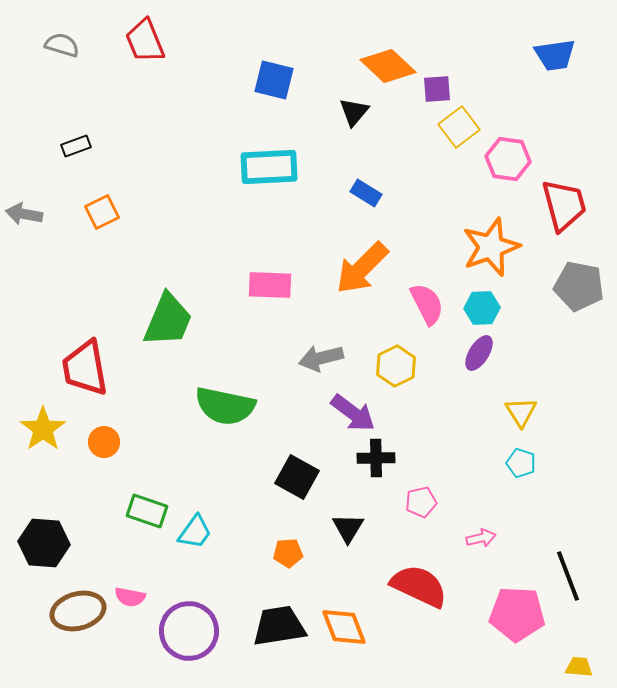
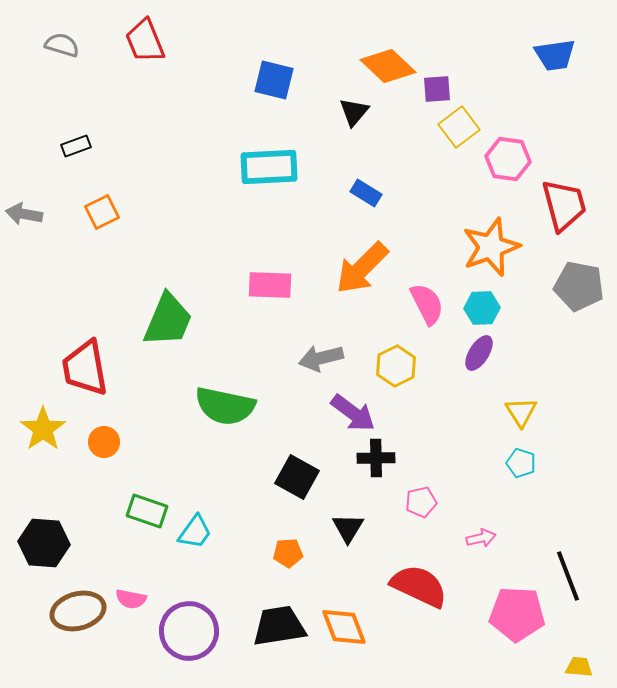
pink semicircle at (130, 597): moved 1 px right, 2 px down
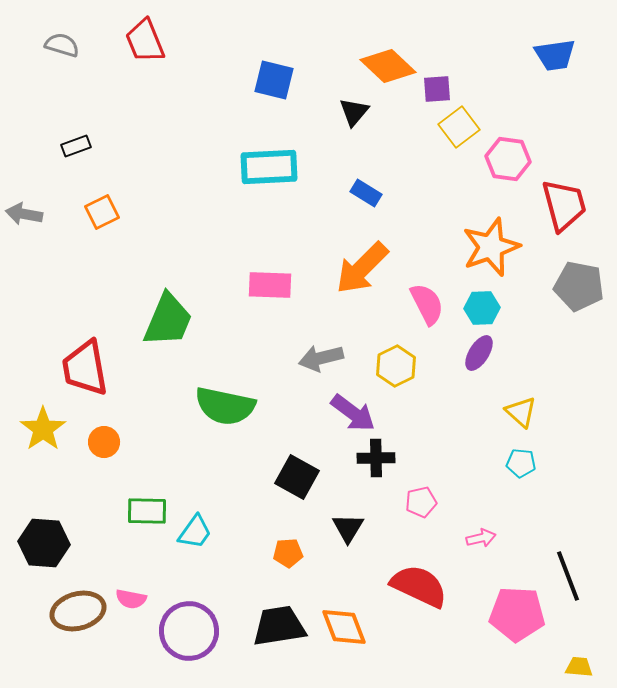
yellow triangle at (521, 412): rotated 16 degrees counterclockwise
cyan pentagon at (521, 463): rotated 12 degrees counterclockwise
green rectangle at (147, 511): rotated 18 degrees counterclockwise
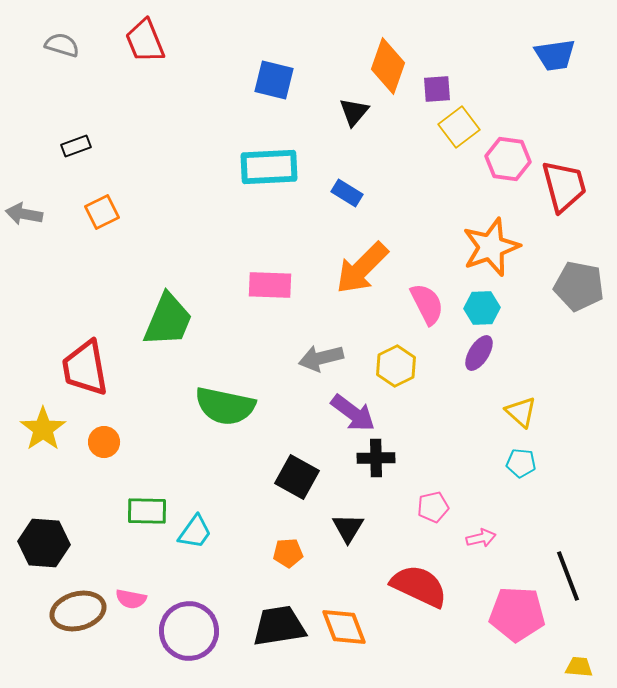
orange diamond at (388, 66): rotated 66 degrees clockwise
blue rectangle at (366, 193): moved 19 px left
red trapezoid at (564, 205): moved 19 px up
pink pentagon at (421, 502): moved 12 px right, 5 px down
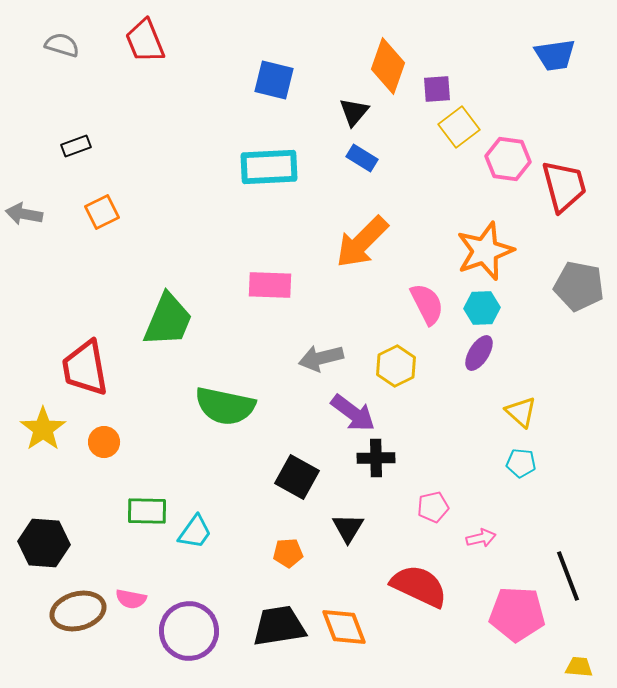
blue rectangle at (347, 193): moved 15 px right, 35 px up
orange star at (491, 247): moved 6 px left, 4 px down
orange arrow at (362, 268): moved 26 px up
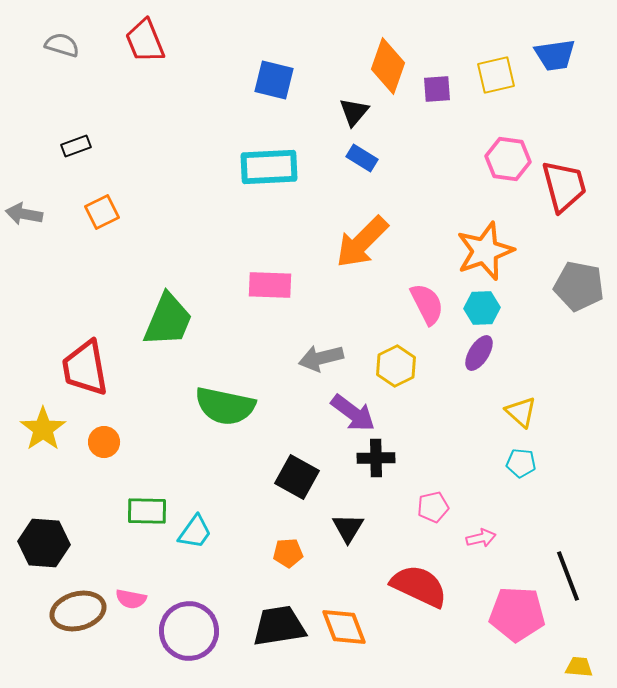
yellow square at (459, 127): moved 37 px right, 52 px up; rotated 24 degrees clockwise
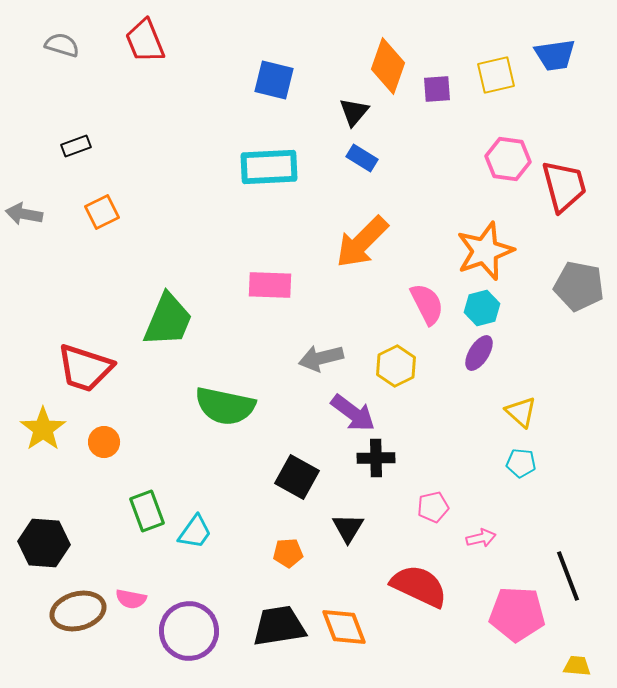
cyan hexagon at (482, 308): rotated 12 degrees counterclockwise
red trapezoid at (85, 368): rotated 62 degrees counterclockwise
green rectangle at (147, 511): rotated 69 degrees clockwise
yellow trapezoid at (579, 667): moved 2 px left, 1 px up
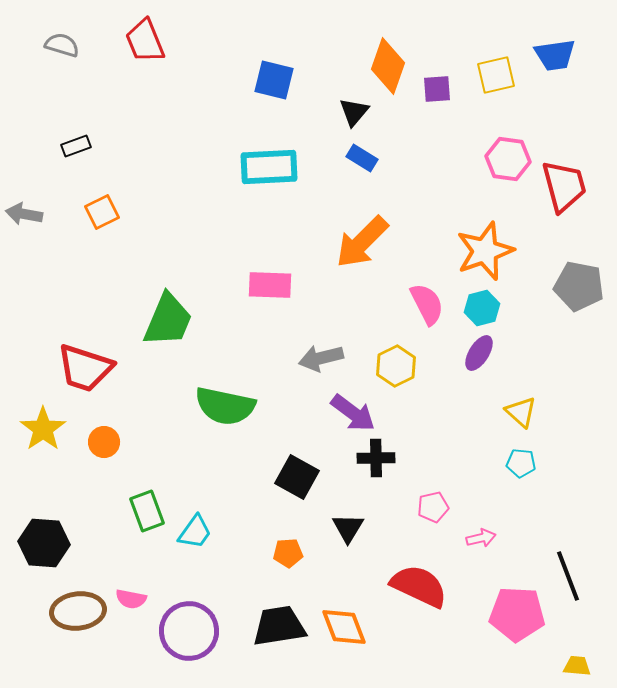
brown ellipse at (78, 611): rotated 8 degrees clockwise
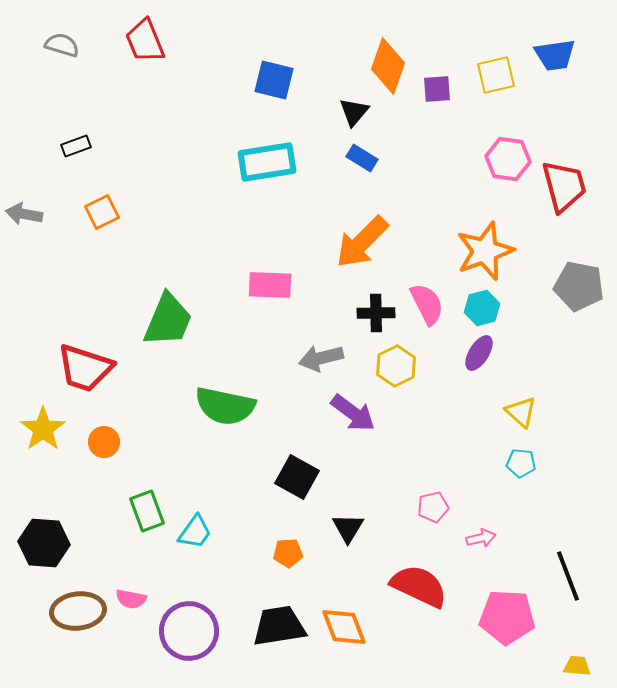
cyan rectangle at (269, 167): moved 2 px left, 5 px up; rotated 6 degrees counterclockwise
black cross at (376, 458): moved 145 px up
pink pentagon at (517, 614): moved 10 px left, 3 px down
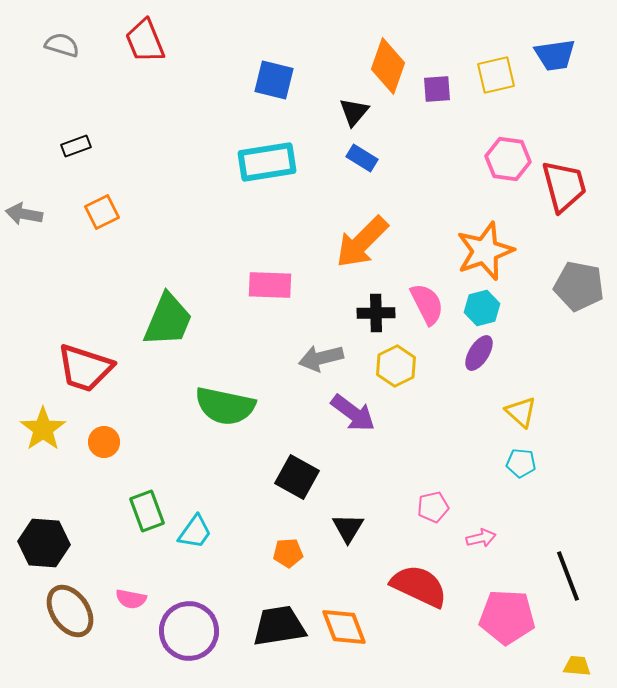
brown ellipse at (78, 611): moved 8 px left; rotated 62 degrees clockwise
